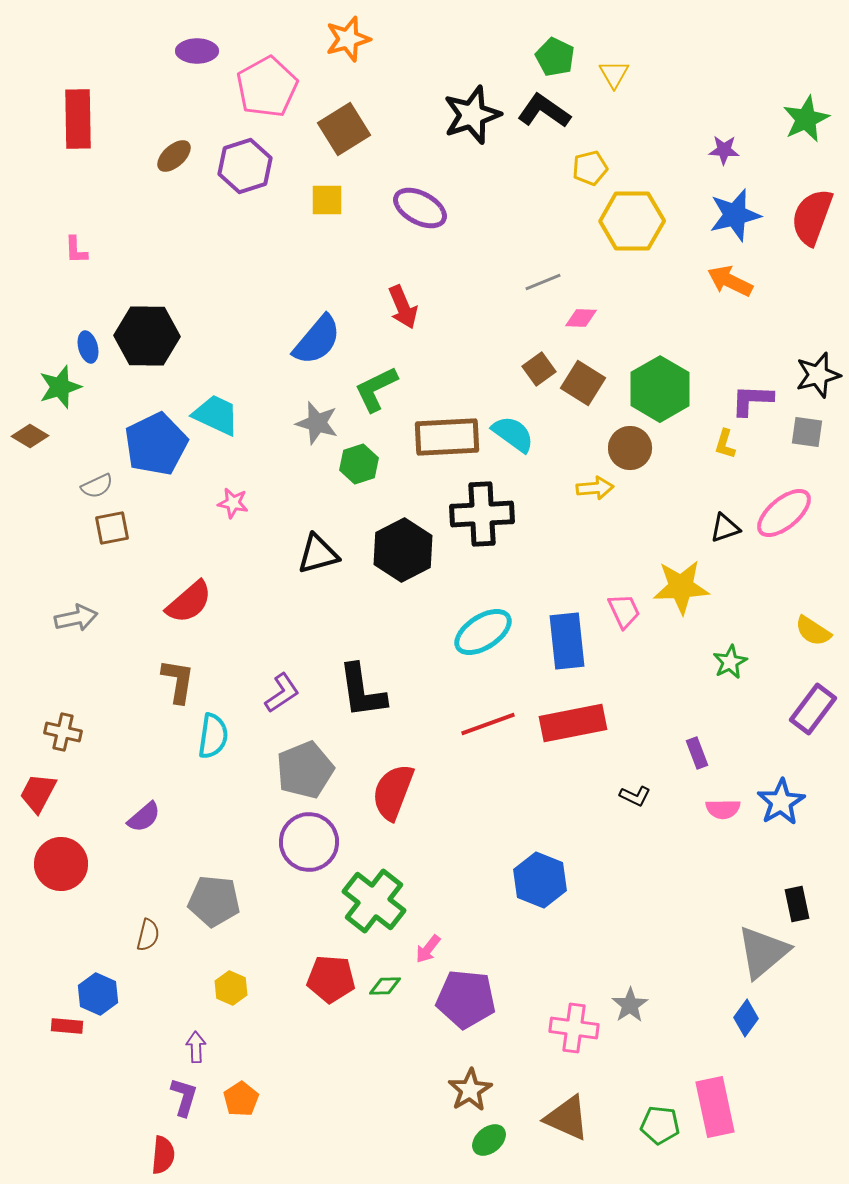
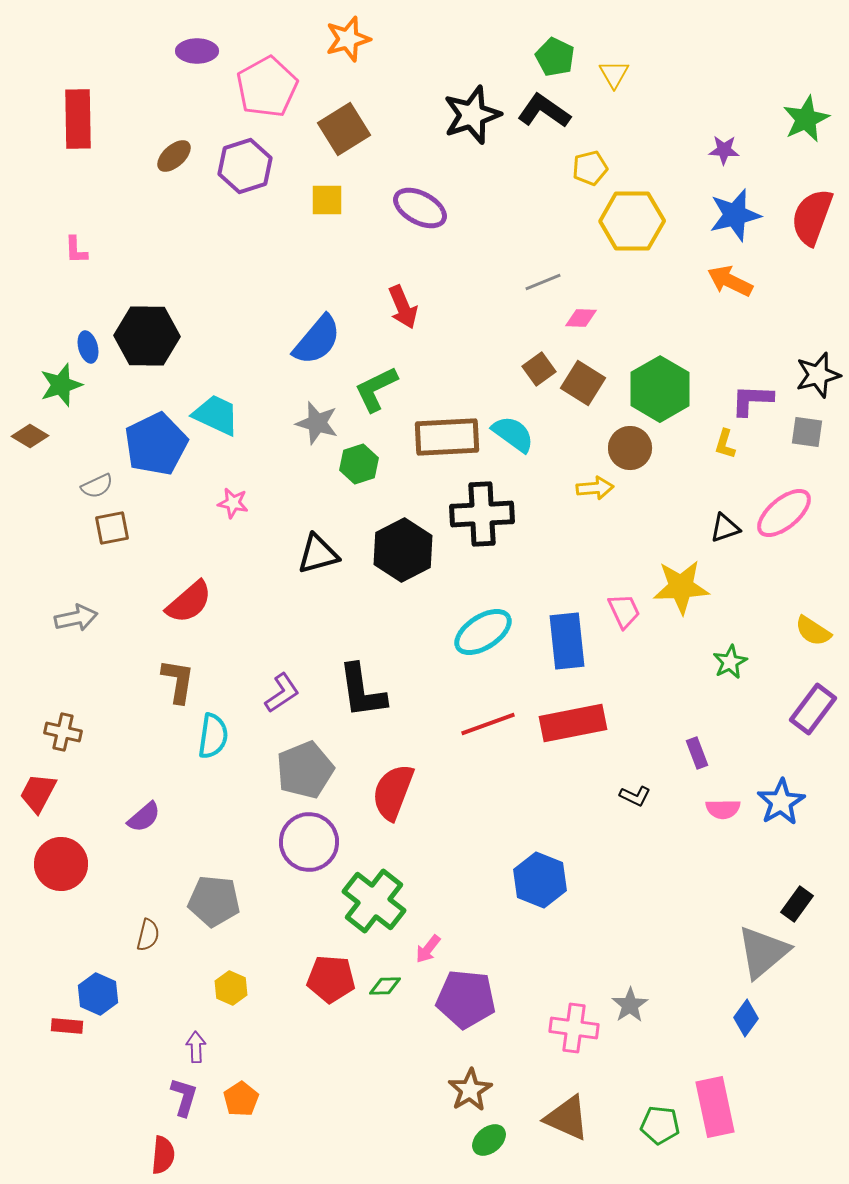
green star at (60, 387): moved 1 px right, 2 px up
black rectangle at (797, 904): rotated 48 degrees clockwise
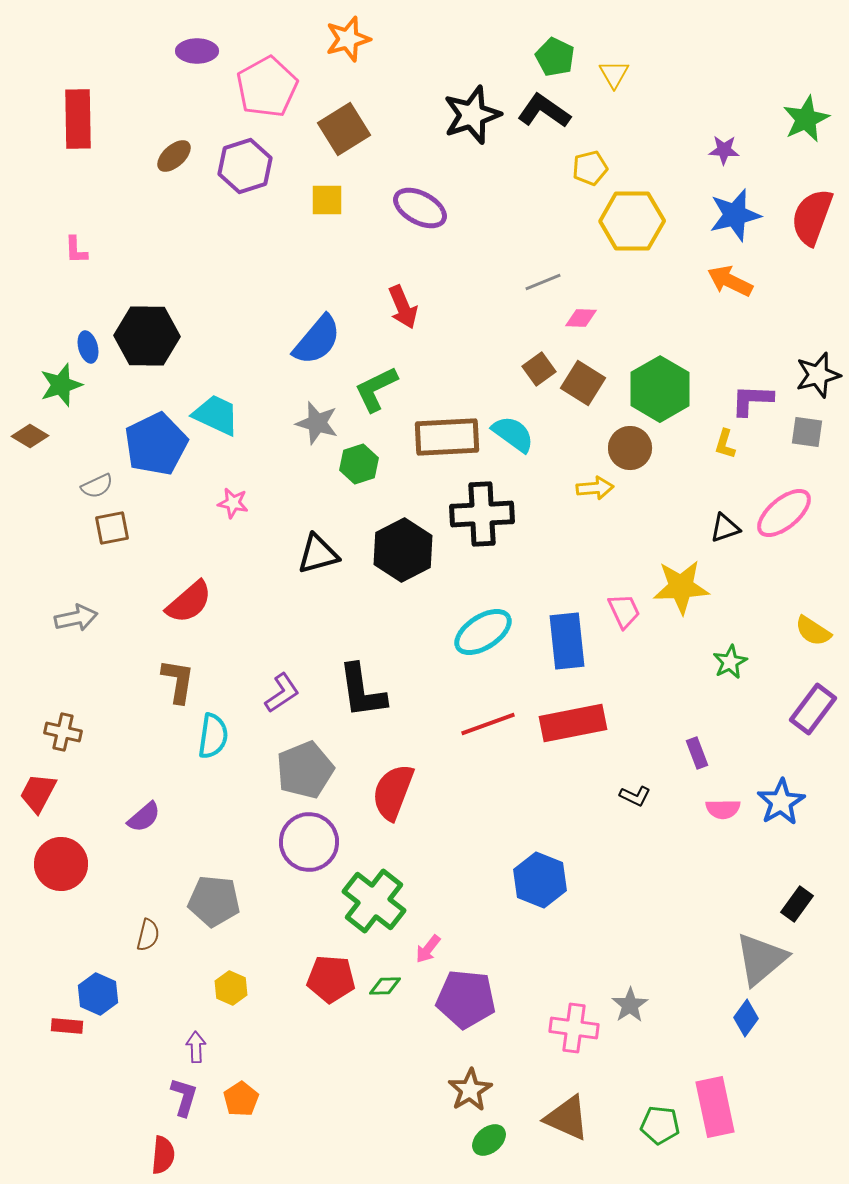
gray triangle at (763, 952): moved 2 px left, 7 px down
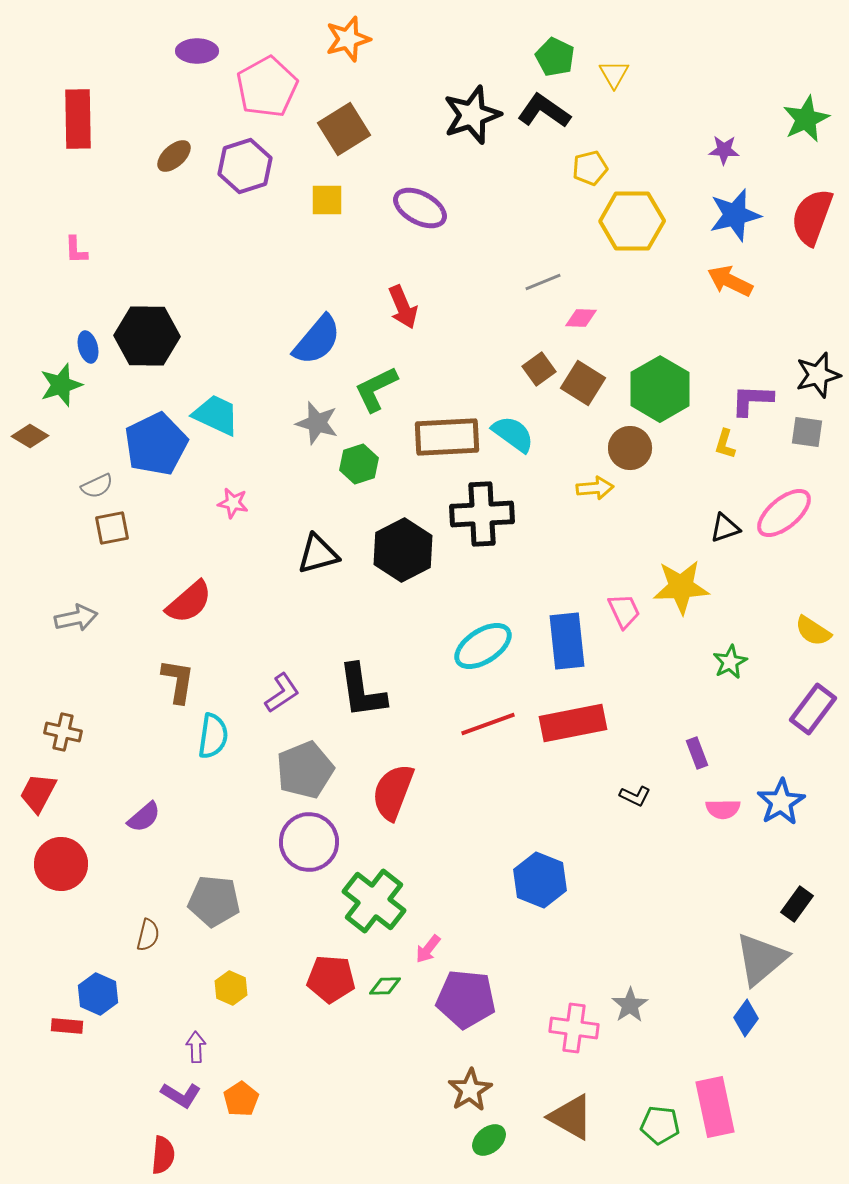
cyan ellipse at (483, 632): moved 14 px down
purple L-shape at (184, 1097): moved 3 px left, 2 px up; rotated 105 degrees clockwise
brown triangle at (567, 1118): moved 4 px right, 1 px up; rotated 6 degrees clockwise
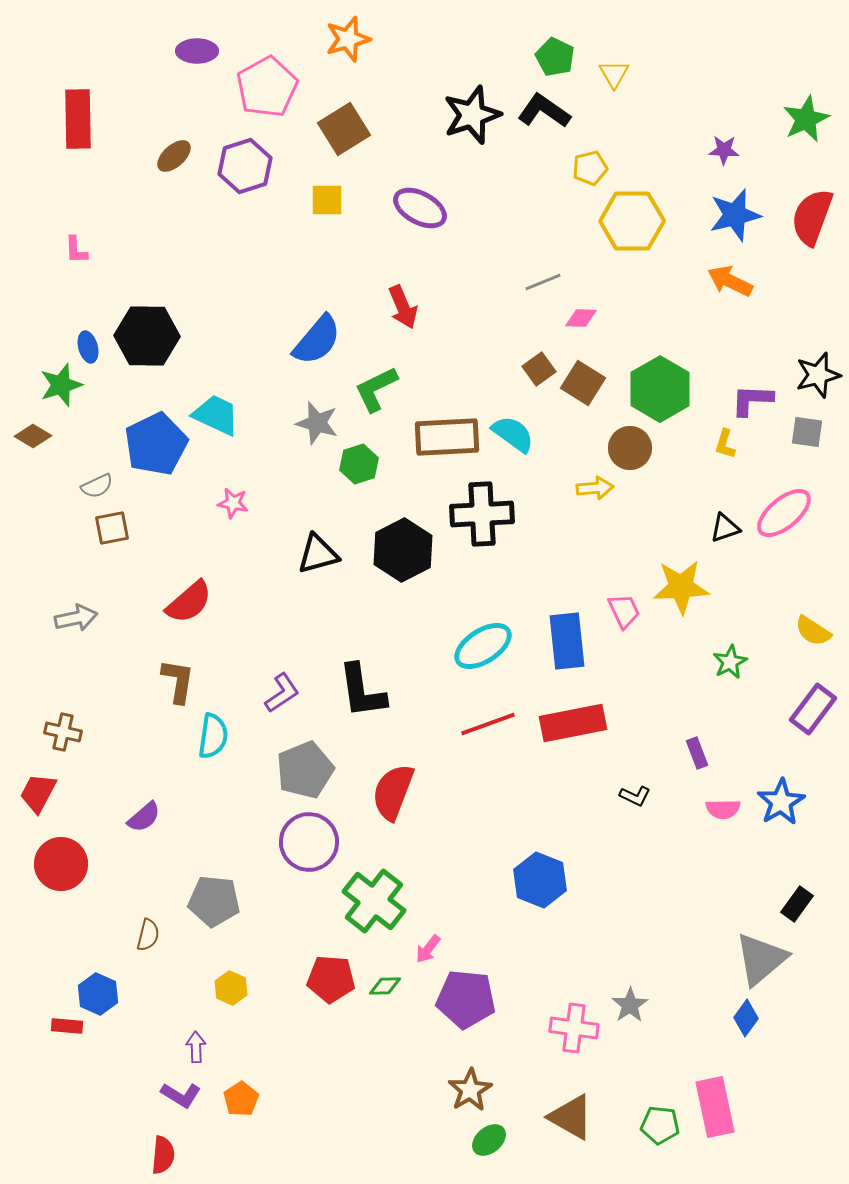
brown diamond at (30, 436): moved 3 px right
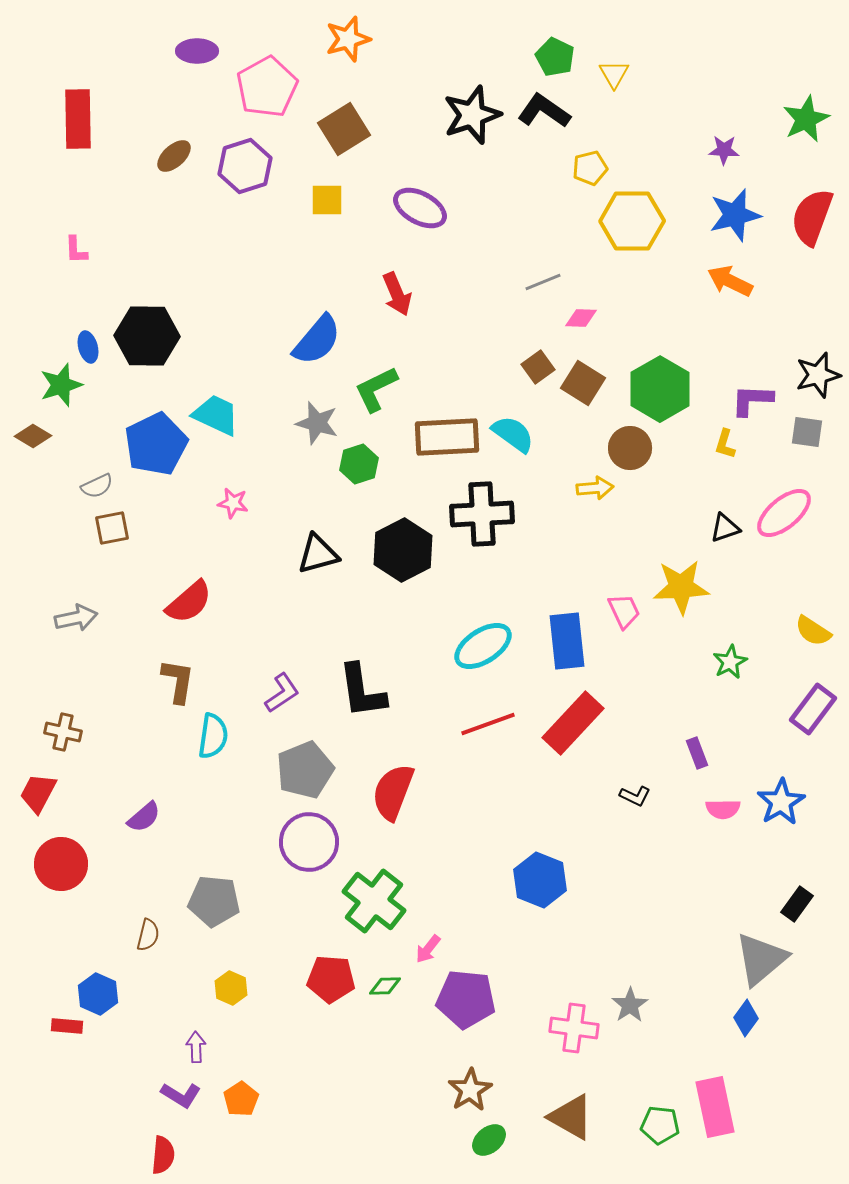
red arrow at (403, 307): moved 6 px left, 13 px up
brown square at (539, 369): moved 1 px left, 2 px up
red rectangle at (573, 723): rotated 36 degrees counterclockwise
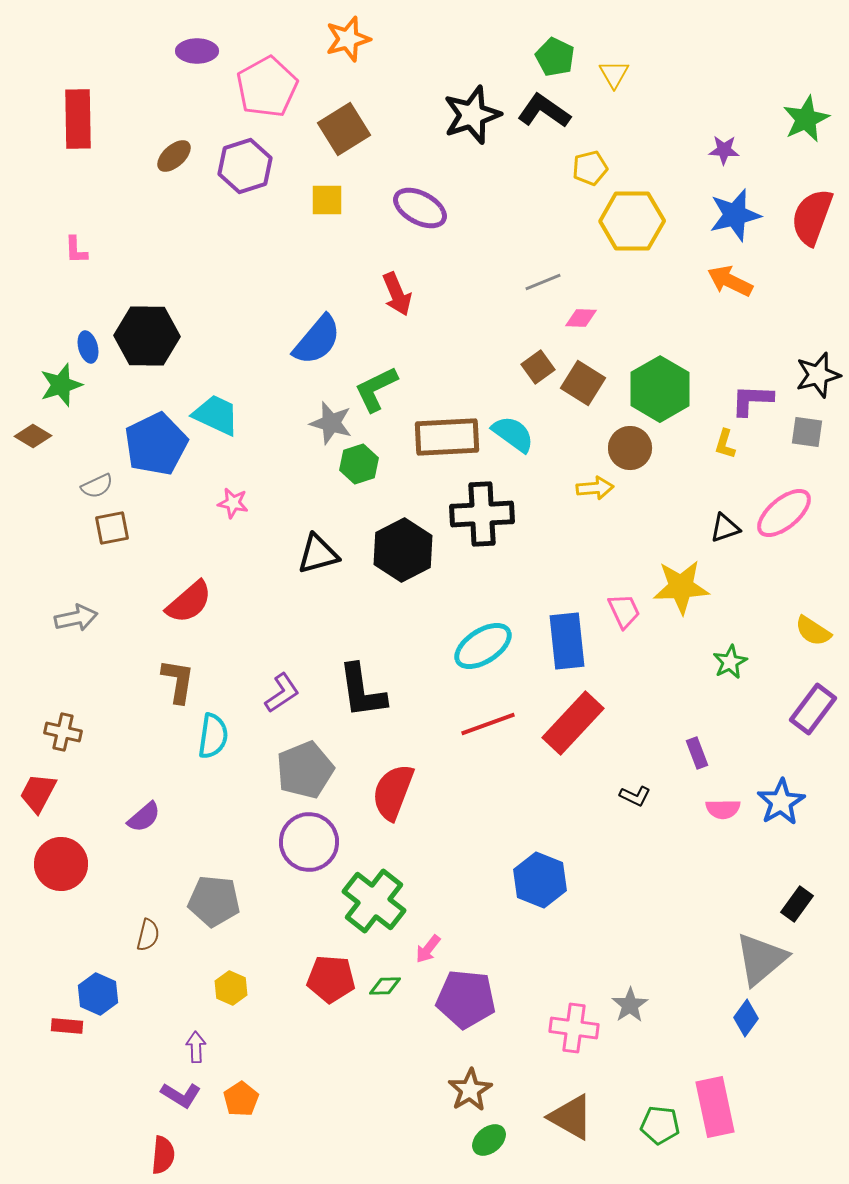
gray star at (317, 423): moved 14 px right
